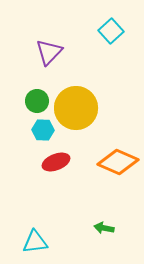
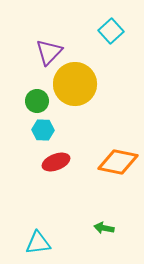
yellow circle: moved 1 px left, 24 px up
orange diamond: rotated 12 degrees counterclockwise
cyan triangle: moved 3 px right, 1 px down
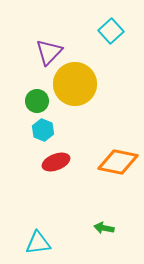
cyan hexagon: rotated 20 degrees clockwise
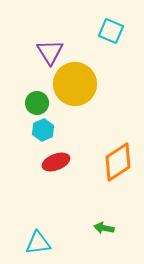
cyan square: rotated 25 degrees counterclockwise
purple triangle: moved 1 px right; rotated 16 degrees counterclockwise
green circle: moved 2 px down
cyan hexagon: rotated 15 degrees clockwise
orange diamond: rotated 45 degrees counterclockwise
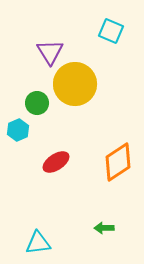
cyan hexagon: moved 25 px left
red ellipse: rotated 12 degrees counterclockwise
green arrow: rotated 12 degrees counterclockwise
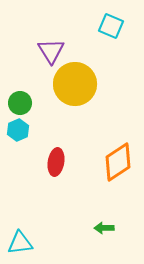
cyan square: moved 5 px up
purple triangle: moved 1 px right, 1 px up
green circle: moved 17 px left
red ellipse: rotated 48 degrees counterclockwise
cyan triangle: moved 18 px left
